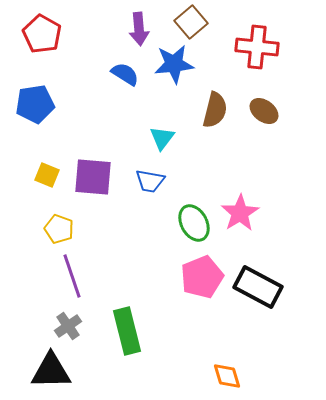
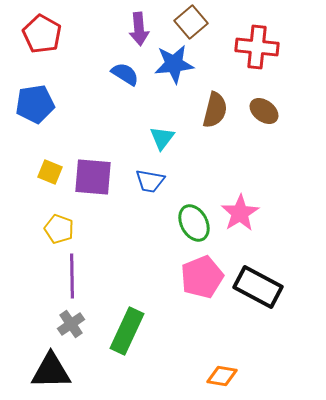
yellow square: moved 3 px right, 3 px up
purple line: rotated 18 degrees clockwise
gray cross: moved 3 px right, 2 px up
green rectangle: rotated 39 degrees clockwise
orange diamond: moved 5 px left; rotated 64 degrees counterclockwise
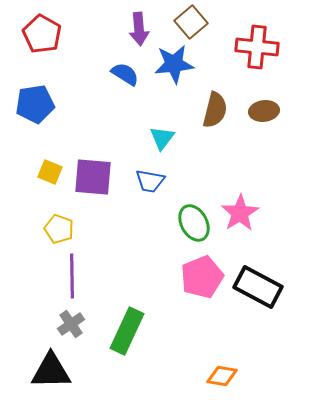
brown ellipse: rotated 44 degrees counterclockwise
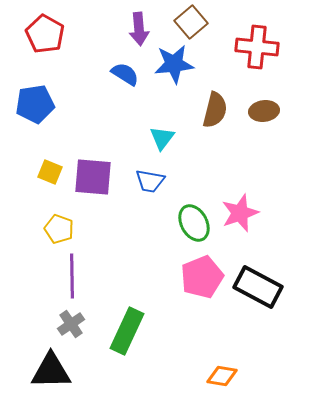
red pentagon: moved 3 px right
pink star: rotated 12 degrees clockwise
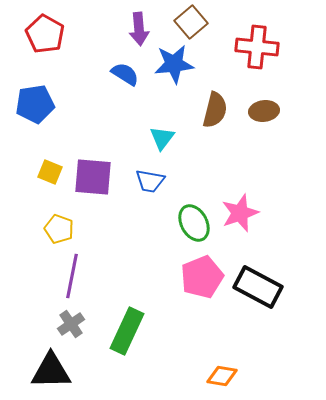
purple line: rotated 12 degrees clockwise
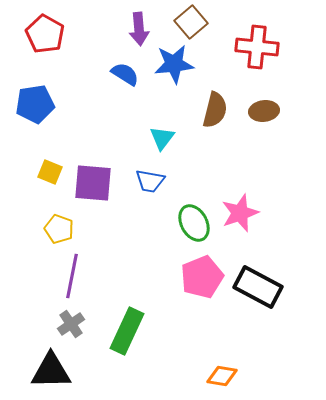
purple square: moved 6 px down
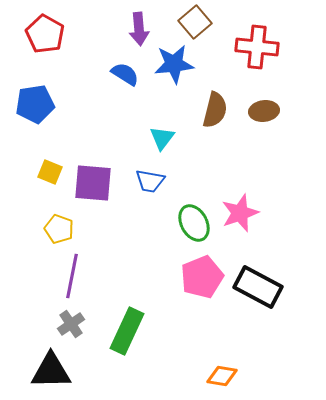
brown square: moved 4 px right
